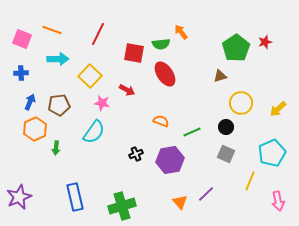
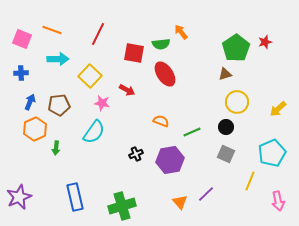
brown triangle: moved 5 px right, 2 px up
yellow circle: moved 4 px left, 1 px up
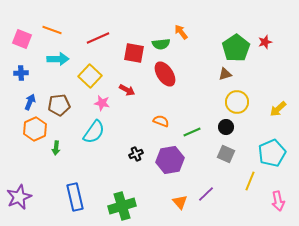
red line: moved 4 px down; rotated 40 degrees clockwise
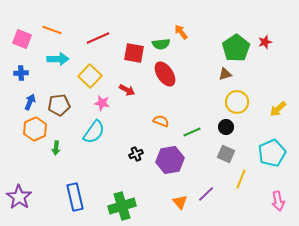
yellow line: moved 9 px left, 2 px up
purple star: rotated 15 degrees counterclockwise
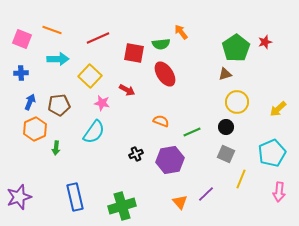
purple star: rotated 20 degrees clockwise
pink arrow: moved 1 px right, 9 px up; rotated 18 degrees clockwise
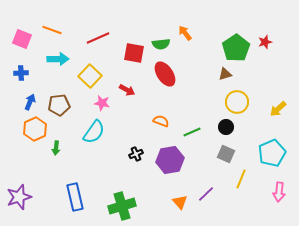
orange arrow: moved 4 px right, 1 px down
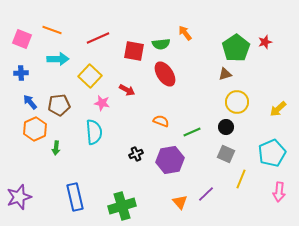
red square: moved 2 px up
blue arrow: rotated 63 degrees counterclockwise
cyan semicircle: rotated 40 degrees counterclockwise
